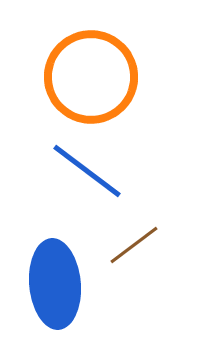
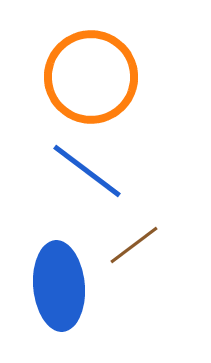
blue ellipse: moved 4 px right, 2 px down
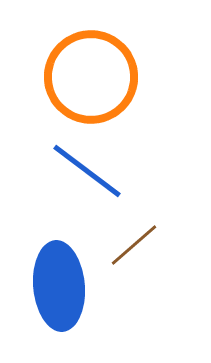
brown line: rotated 4 degrees counterclockwise
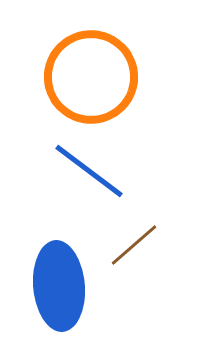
blue line: moved 2 px right
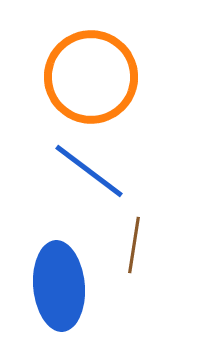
brown line: rotated 40 degrees counterclockwise
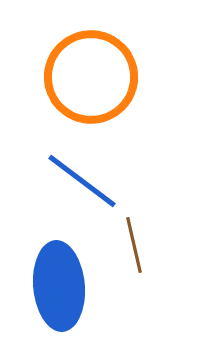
blue line: moved 7 px left, 10 px down
brown line: rotated 22 degrees counterclockwise
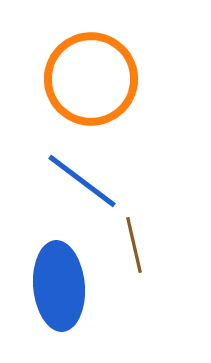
orange circle: moved 2 px down
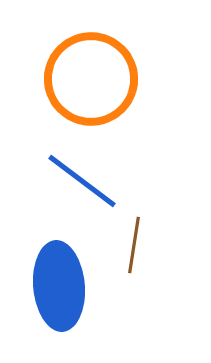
brown line: rotated 22 degrees clockwise
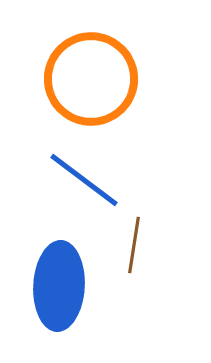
blue line: moved 2 px right, 1 px up
blue ellipse: rotated 8 degrees clockwise
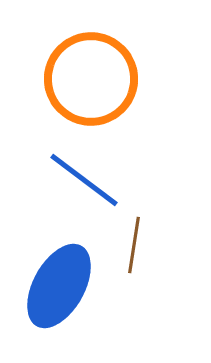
blue ellipse: rotated 26 degrees clockwise
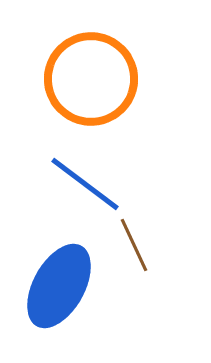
blue line: moved 1 px right, 4 px down
brown line: rotated 34 degrees counterclockwise
